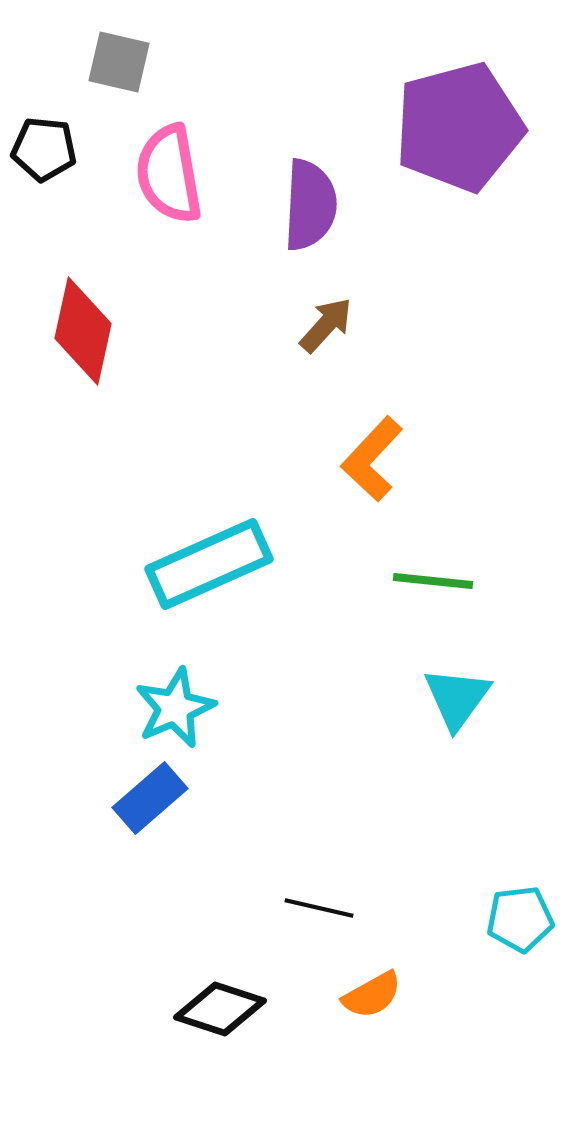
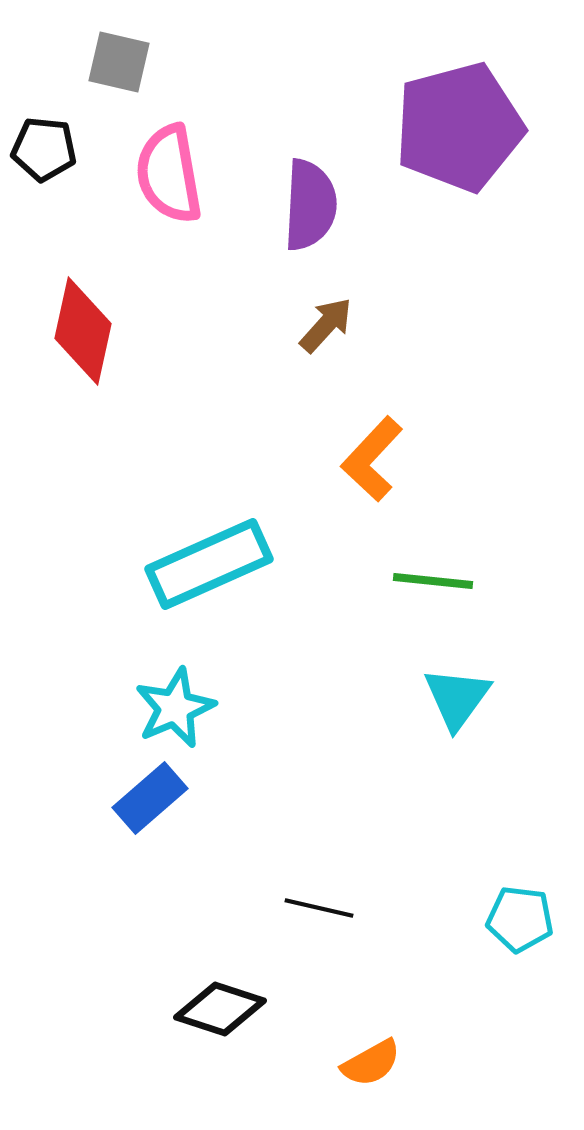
cyan pentagon: rotated 14 degrees clockwise
orange semicircle: moved 1 px left, 68 px down
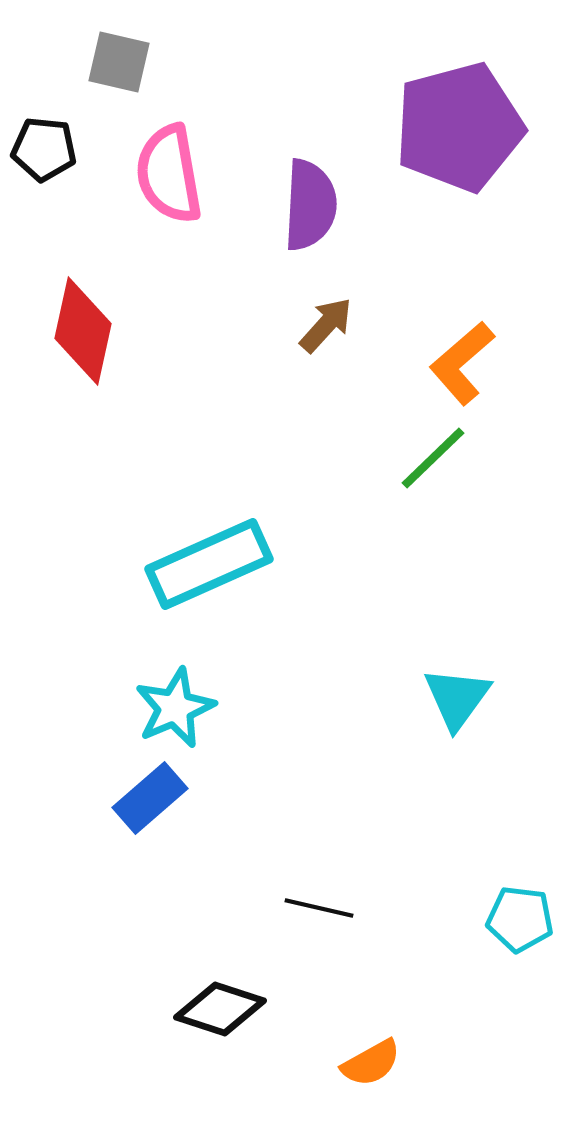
orange L-shape: moved 90 px right, 96 px up; rotated 6 degrees clockwise
green line: moved 123 px up; rotated 50 degrees counterclockwise
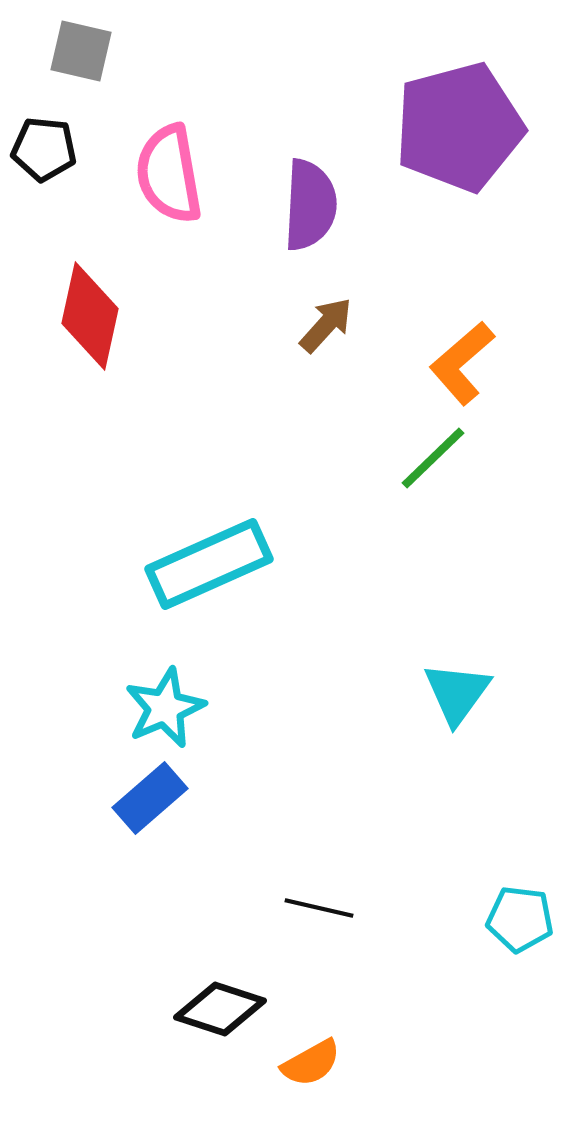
gray square: moved 38 px left, 11 px up
red diamond: moved 7 px right, 15 px up
cyan triangle: moved 5 px up
cyan star: moved 10 px left
orange semicircle: moved 60 px left
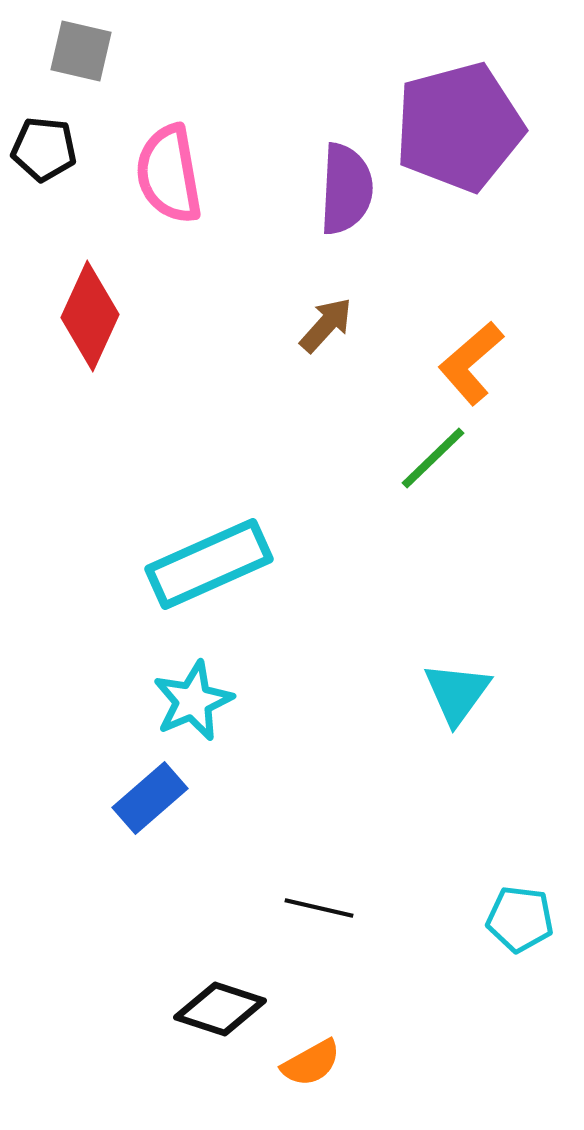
purple semicircle: moved 36 px right, 16 px up
red diamond: rotated 12 degrees clockwise
orange L-shape: moved 9 px right
cyan star: moved 28 px right, 7 px up
